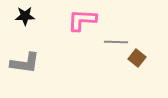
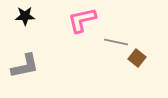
pink L-shape: rotated 16 degrees counterclockwise
gray line: rotated 10 degrees clockwise
gray L-shape: moved 3 px down; rotated 20 degrees counterclockwise
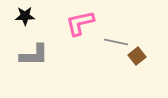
pink L-shape: moved 2 px left, 3 px down
brown square: moved 2 px up; rotated 12 degrees clockwise
gray L-shape: moved 9 px right, 11 px up; rotated 12 degrees clockwise
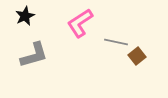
black star: rotated 24 degrees counterclockwise
pink L-shape: rotated 20 degrees counterclockwise
gray L-shape: rotated 16 degrees counterclockwise
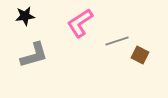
black star: rotated 18 degrees clockwise
gray line: moved 1 px right, 1 px up; rotated 30 degrees counterclockwise
brown square: moved 3 px right, 1 px up; rotated 24 degrees counterclockwise
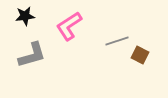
pink L-shape: moved 11 px left, 3 px down
gray L-shape: moved 2 px left
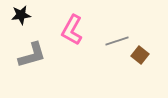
black star: moved 4 px left, 1 px up
pink L-shape: moved 3 px right, 4 px down; rotated 28 degrees counterclockwise
brown square: rotated 12 degrees clockwise
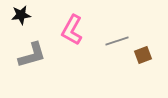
brown square: moved 3 px right; rotated 30 degrees clockwise
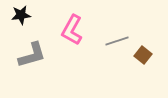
brown square: rotated 30 degrees counterclockwise
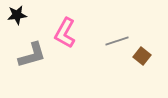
black star: moved 4 px left
pink L-shape: moved 7 px left, 3 px down
brown square: moved 1 px left, 1 px down
